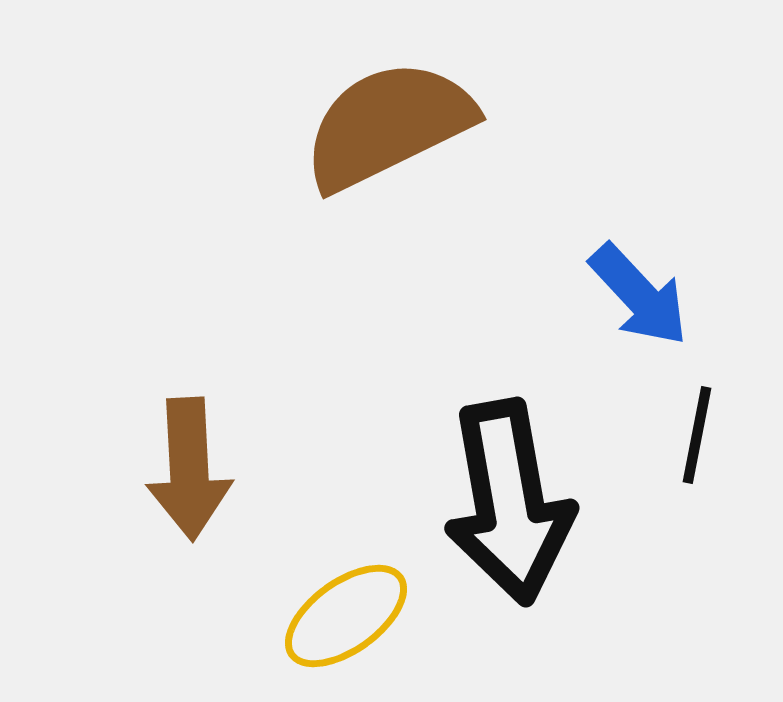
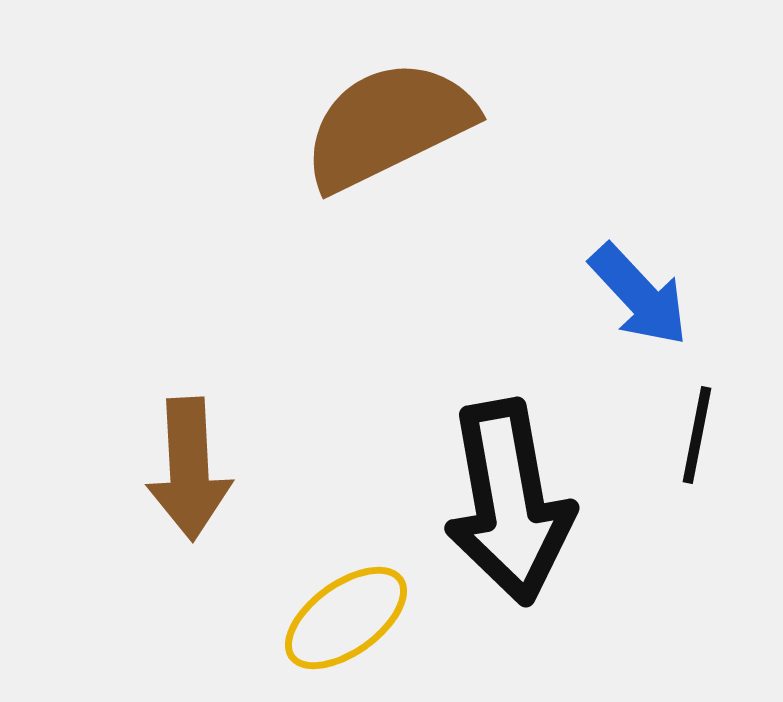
yellow ellipse: moved 2 px down
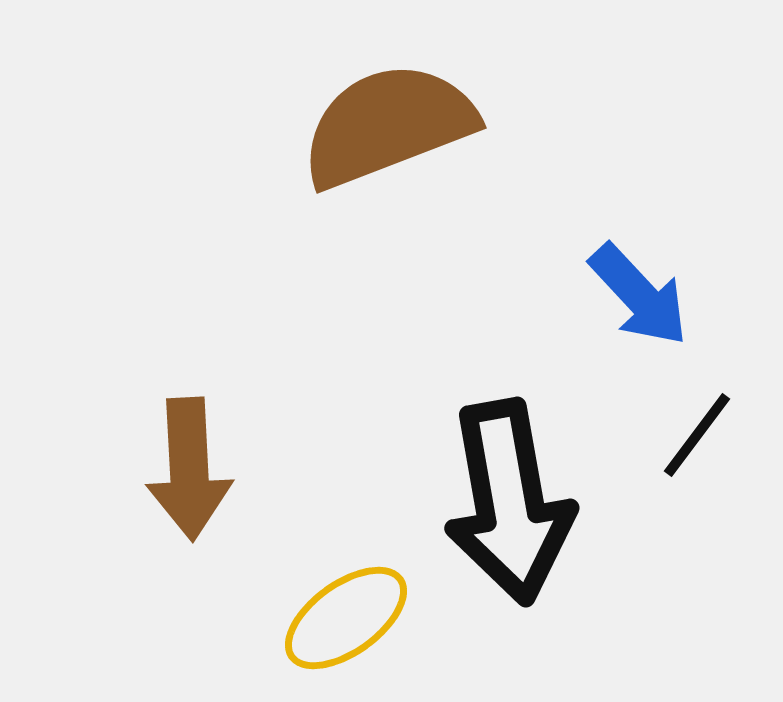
brown semicircle: rotated 5 degrees clockwise
black line: rotated 26 degrees clockwise
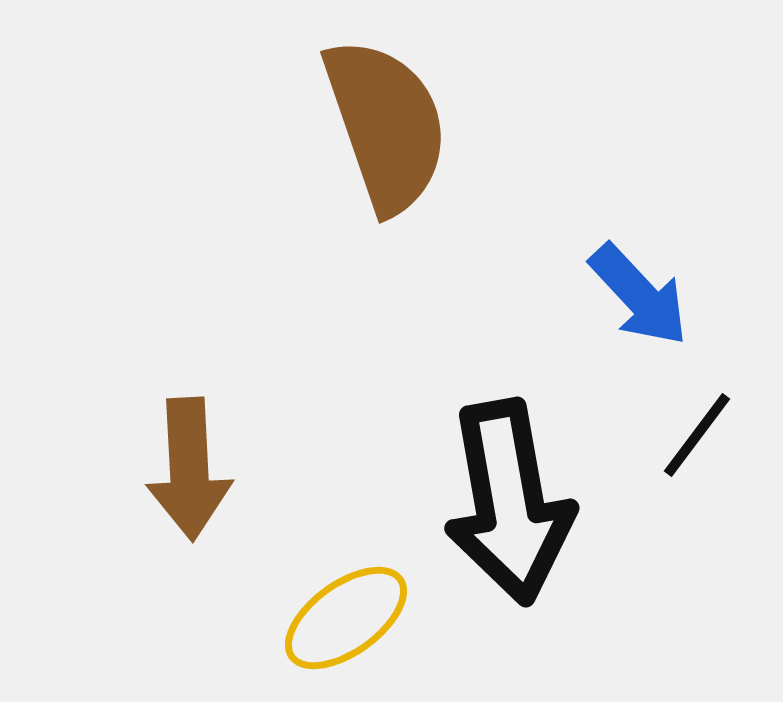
brown semicircle: moved 2 px left; rotated 92 degrees clockwise
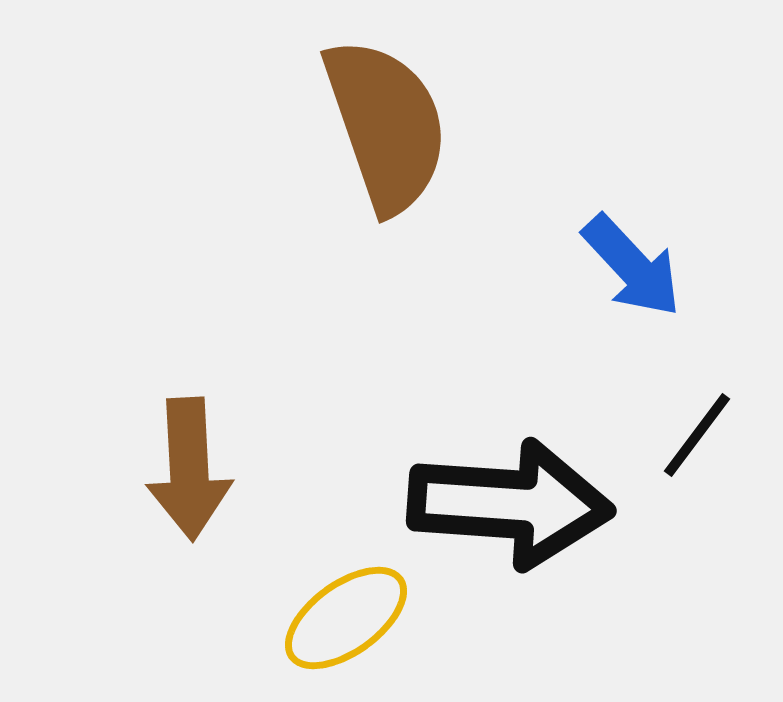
blue arrow: moved 7 px left, 29 px up
black arrow: moved 1 px right, 2 px down; rotated 76 degrees counterclockwise
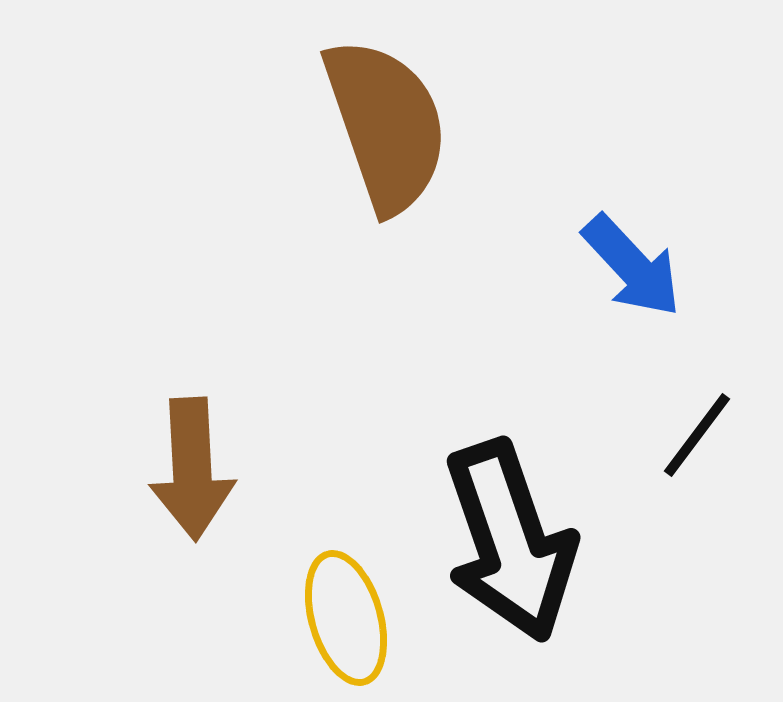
brown arrow: moved 3 px right
black arrow: moved 37 px down; rotated 67 degrees clockwise
yellow ellipse: rotated 70 degrees counterclockwise
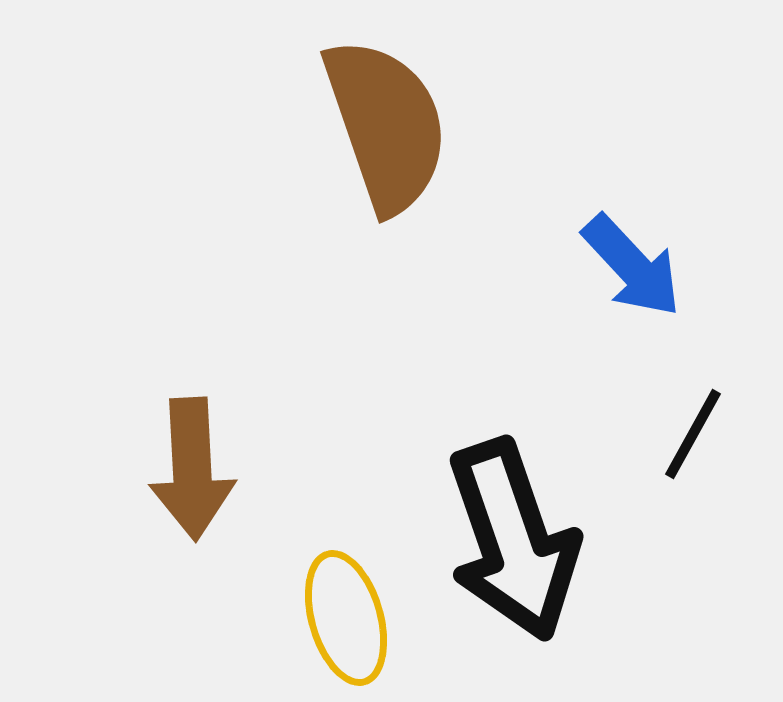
black line: moved 4 px left, 1 px up; rotated 8 degrees counterclockwise
black arrow: moved 3 px right, 1 px up
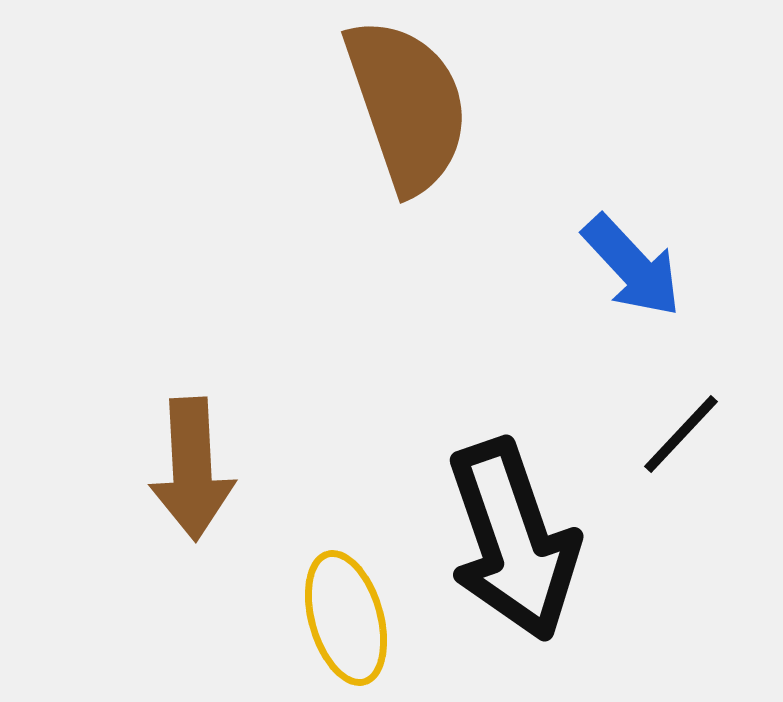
brown semicircle: moved 21 px right, 20 px up
black line: moved 12 px left; rotated 14 degrees clockwise
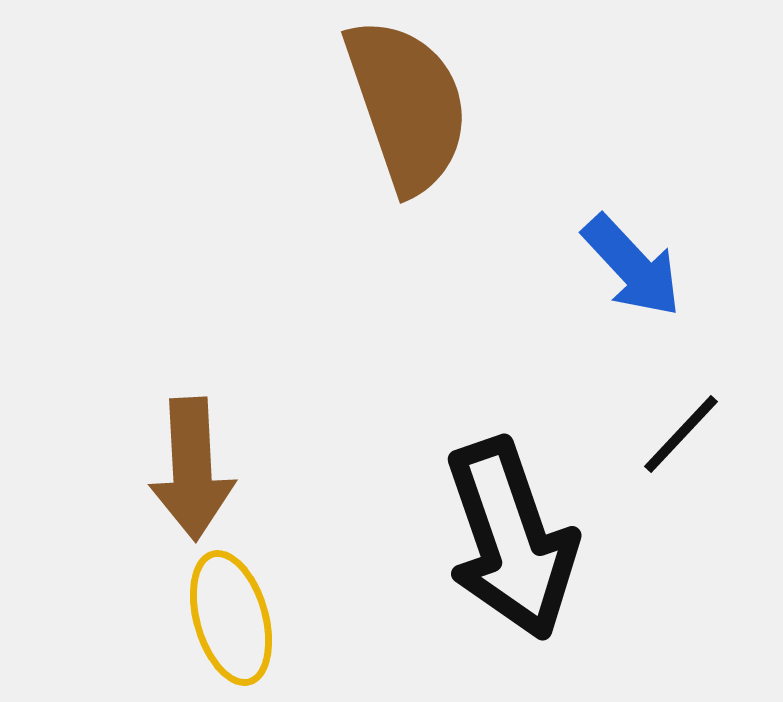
black arrow: moved 2 px left, 1 px up
yellow ellipse: moved 115 px left
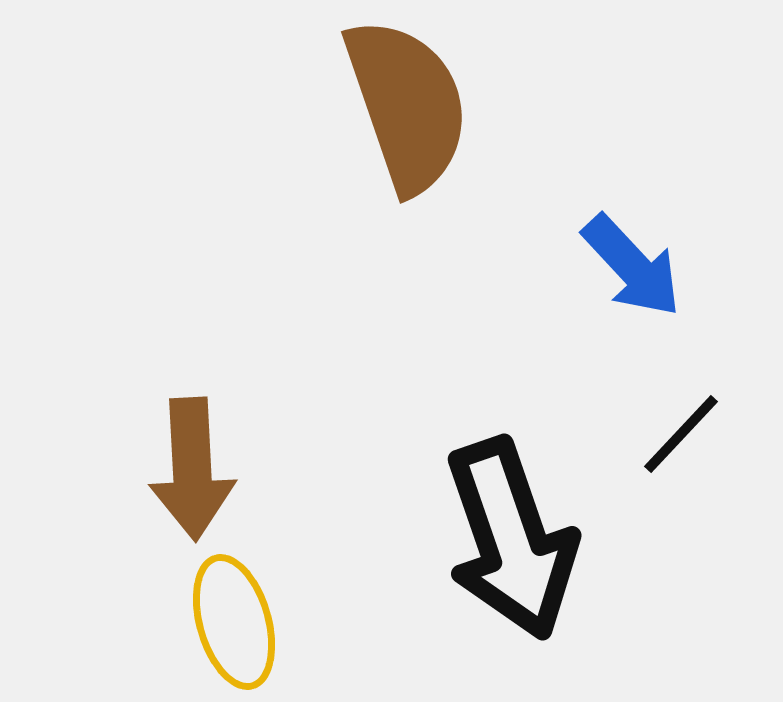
yellow ellipse: moved 3 px right, 4 px down
